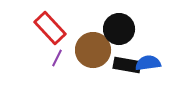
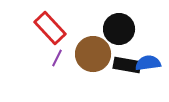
brown circle: moved 4 px down
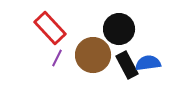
brown circle: moved 1 px down
black rectangle: rotated 52 degrees clockwise
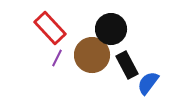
black circle: moved 8 px left
brown circle: moved 1 px left
blue semicircle: moved 20 px down; rotated 45 degrees counterclockwise
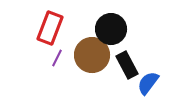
red rectangle: rotated 64 degrees clockwise
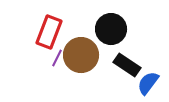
red rectangle: moved 1 px left, 4 px down
brown circle: moved 11 px left
black rectangle: rotated 28 degrees counterclockwise
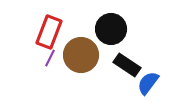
purple line: moved 7 px left
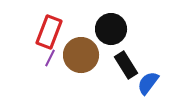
black rectangle: moved 1 px left; rotated 24 degrees clockwise
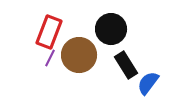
brown circle: moved 2 px left
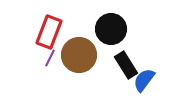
blue semicircle: moved 4 px left, 3 px up
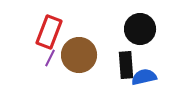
black circle: moved 29 px right
black rectangle: rotated 28 degrees clockwise
blue semicircle: moved 3 px up; rotated 40 degrees clockwise
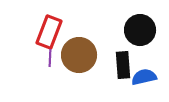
black circle: moved 1 px down
purple line: rotated 24 degrees counterclockwise
black rectangle: moved 3 px left
